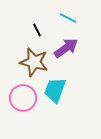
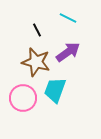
purple arrow: moved 2 px right, 4 px down
brown star: moved 2 px right
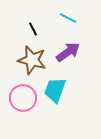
black line: moved 4 px left, 1 px up
brown star: moved 4 px left, 2 px up
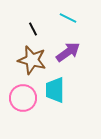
cyan trapezoid: rotated 20 degrees counterclockwise
